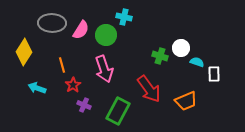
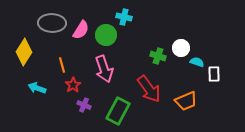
green cross: moved 2 px left
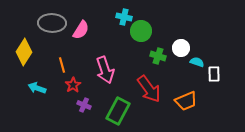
green circle: moved 35 px right, 4 px up
pink arrow: moved 1 px right, 1 px down
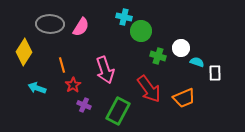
gray ellipse: moved 2 px left, 1 px down
pink semicircle: moved 3 px up
white rectangle: moved 1 px right, 1 px up
orange trapezoid: moved 2 px left, 3 px up
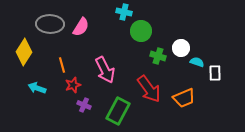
cyan cross: moved 5 px up
pink arrow: rotated 8 degrees counterclockwise
red star: rotated 14 degrees clockwise
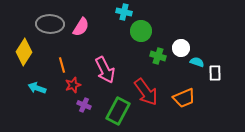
red arrow: moved 3 px left, 3 px down
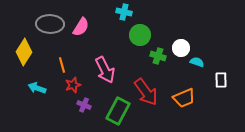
green circle: moved 1 px left, 4 px down
white rectangle: moved 6 px right, 7 px down
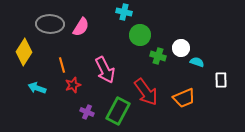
purple cross: moved 3 px right, 7 px down
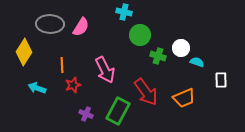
orange line: rotated 14 degrees clockwise
purple cross: moved 1 px left, 2 px down
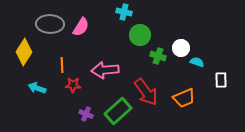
pink arrow: rotated 112 degrees clockwise
red star: rotated 21 degrees clockwise
green rectangle: rotated 20 degrees clockwise
